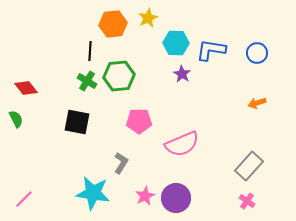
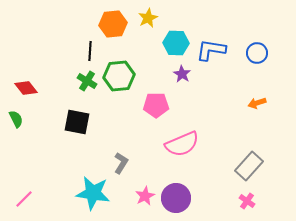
pink pentagon: moved 17 px right, 16 px up
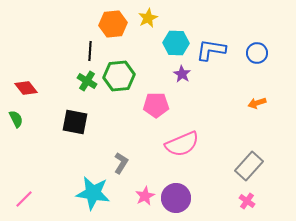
black square: moved 2 px left
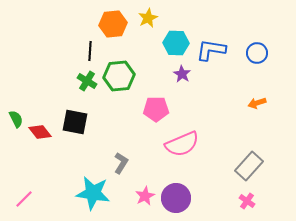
red diamond: moved 14 px right, 44 px down
pink pentagon: moved 4 px down
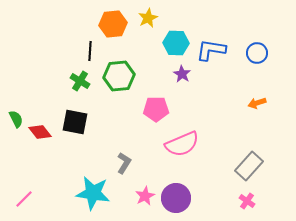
green cross: moved 7 px left
gray L-shape: moved 3 px right
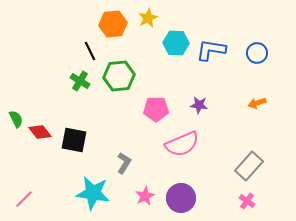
black line: rotated 30 degrees counterclockwise
purple star: moved 17 px right, 31 px down; rotated 24 degrees counterclockwise
black square: moved 1 px left, 18 px down
purple circle: moved 5 px right
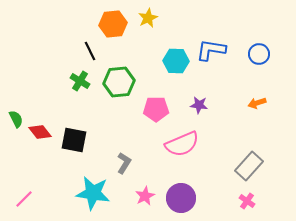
cyan hexagon: moved 18 px down
blue circle: moved 2 px right, 1 px down
green hexagon: moved 6 px down
